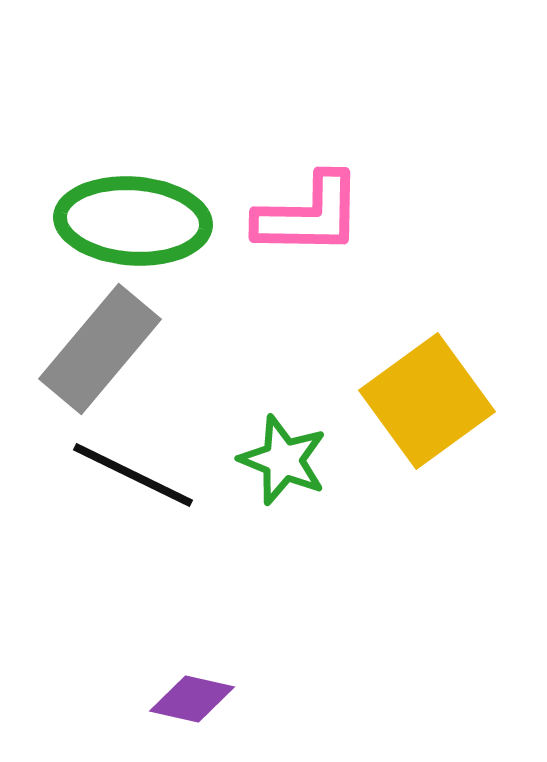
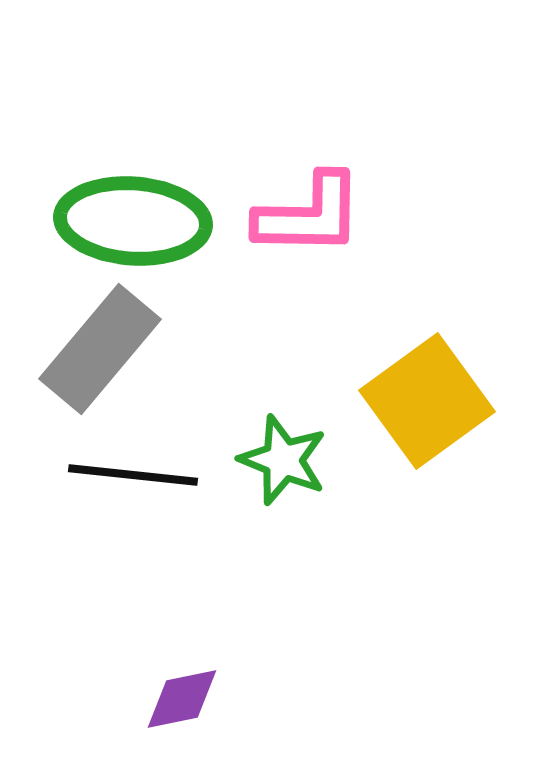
black line: rotated 20 degrees counterclockwise
purple diamond: moved 10 px left; rotated 24 degrees counterclockwise
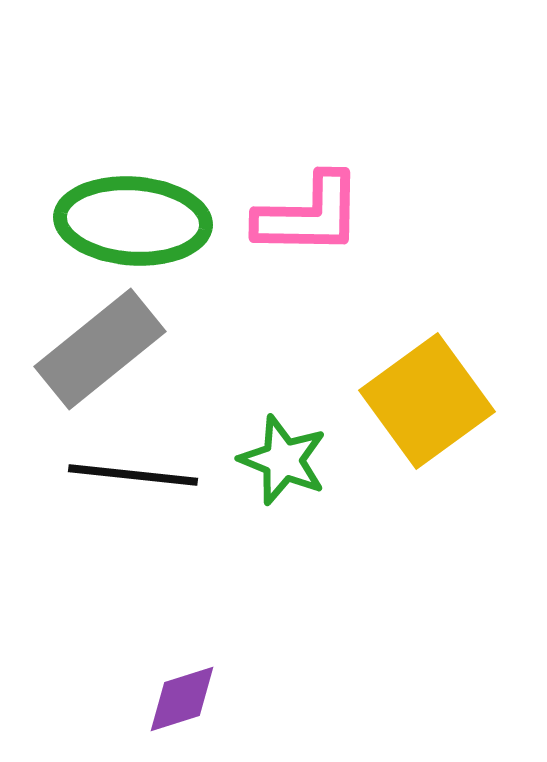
gray rectangle: rotated 11 degrees clockwise
purple diamond: rotated 6 degrees counterclockwise
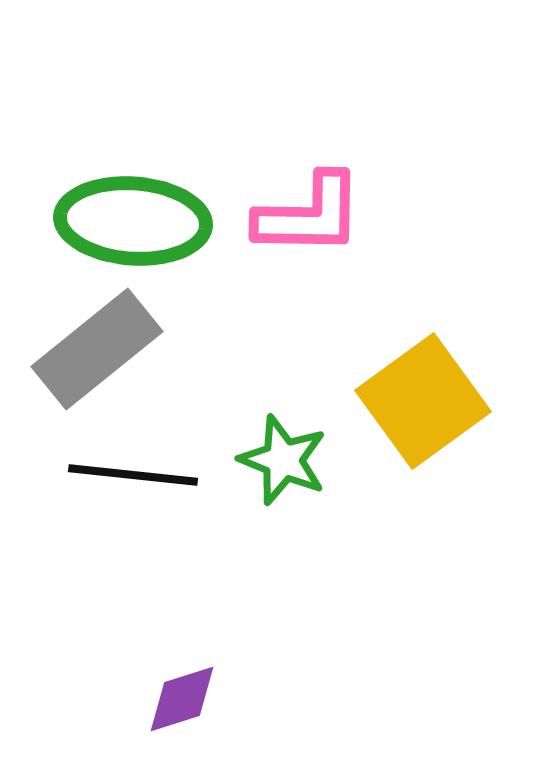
gray rectangle: moved 3 px left
yellow square: moved 4 px left
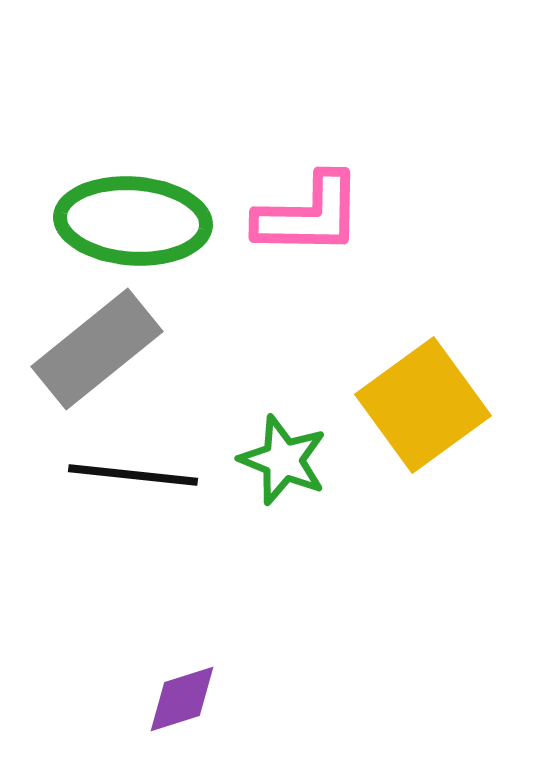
yellow square: moved 4 px down
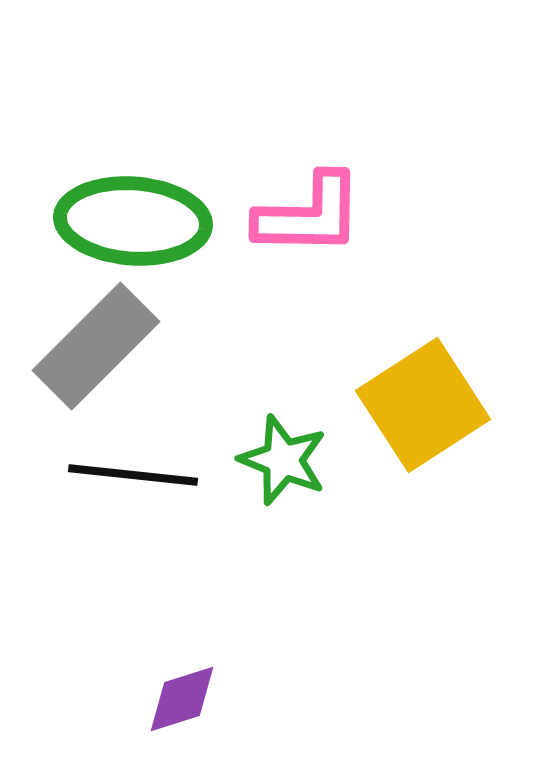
gray rectangle: moved 1 px left, 3 px up; rotated 6 degrees counterclockwise
yellow square: rotated 3 degrees clockwise
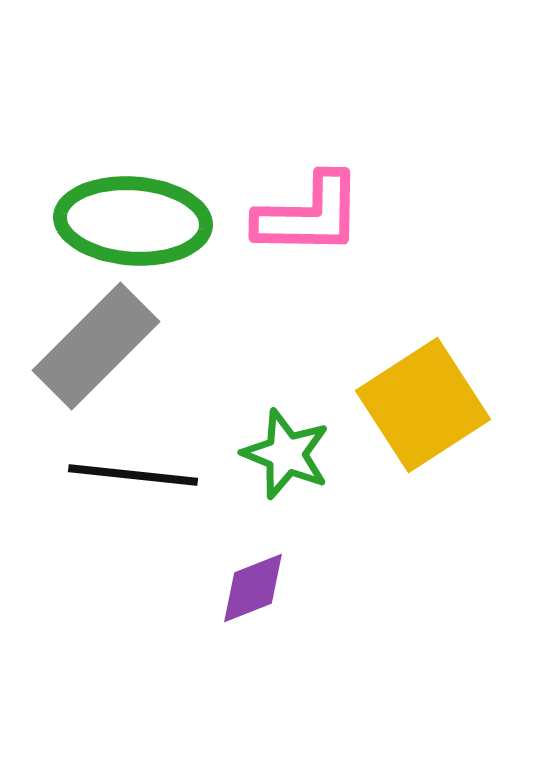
green star: moved 3 px right, 6 px up
purple diamond: moved 71 px right, 111 px up; rotated 4 degrees counterclockwise
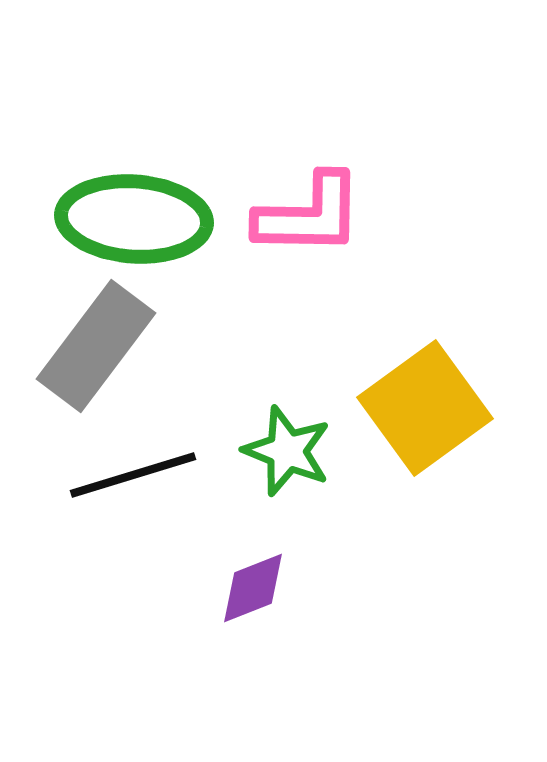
green ellipse: moved 1 px right, 2 px up
gray rectangle: rotated 8 degrees counterclockwise
yellow square: moved 2 px right, 3 px down; rotated 3 degrees counterclockwise
green star: moved 1 px right, 3 px up
black line: rotated 23 degrees counterclockwise
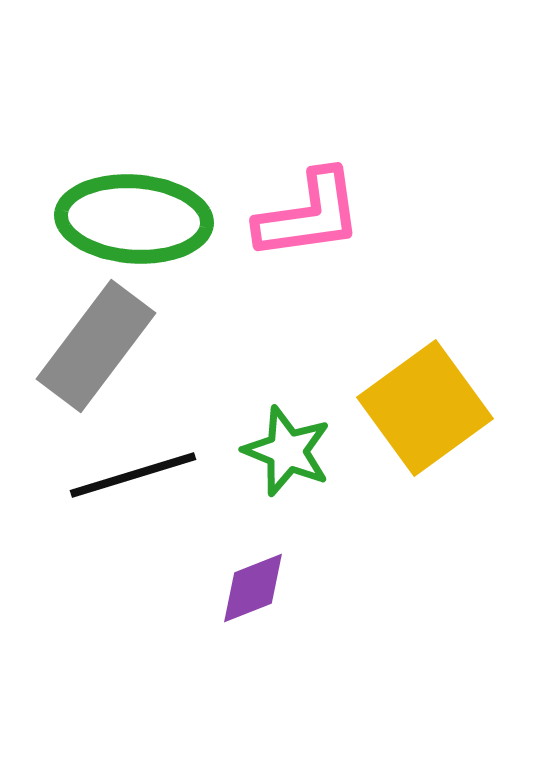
pink L-shape: rotated 9 degrees counterclockwise
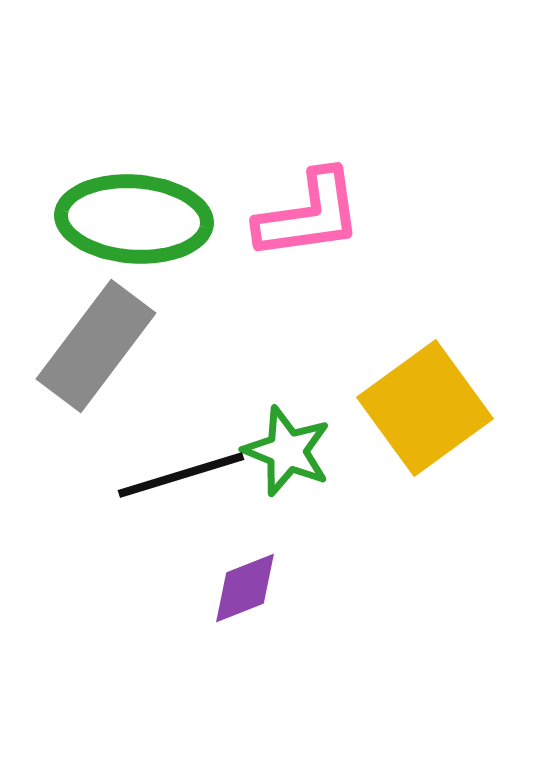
black line: moved 48 px right
purple diamond: moved 8 px left
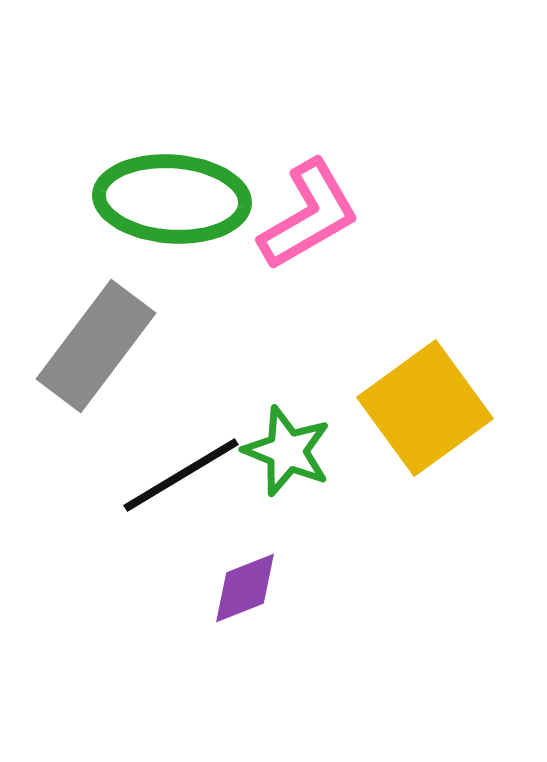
pink L-shape: rotated 22 degrees counterclockwise
green ellipse: moved 38 px right, 20 px up
black line: rotated 14 degrees counterclockwise
